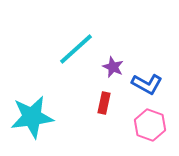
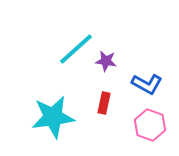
purple star: moved 7 px left, 6 px up; rotated 15 degrees counterclockwise
cyan star: moved 21 px right
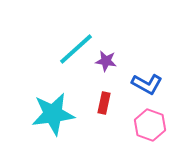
cyan star: moved 3 px up
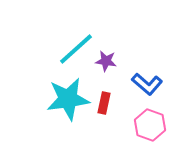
blue L-shape: rotated 12 degrees clockwise
cyan star: moved 15 px right, 15 px up
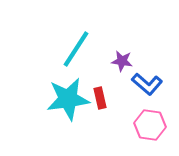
cyan line: rotated 15 degrees counterclockwise
purple star: moved 16 px right
red rectangle: moved 4 px left, 5 px up; rotated 25 degrees counterclockwise
pink hexagon: rotated 12 degrees counterclockwise
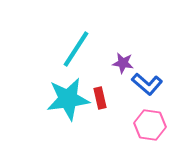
purple star: moved 1 px right, 2 px down
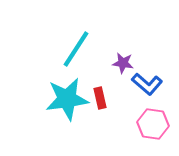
cyan star: moved 1 px left
pink hexagon: moved 3 px right, 1 px up
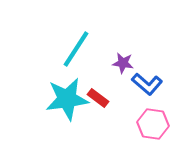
red rectangle: moved 2 px left; rotated 40 degrees counterclockwise
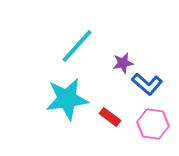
cyan line: moved 1 px right, 3 px up; rotated 9 degrees clockwise
purple star: rotated 20 degrees counterclockwise
red rectangle: moved 12 px right, 19 px down
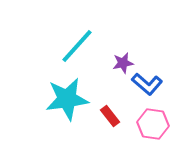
red rectangle: moved 1 px up; rotated 15 degrees clockwise
